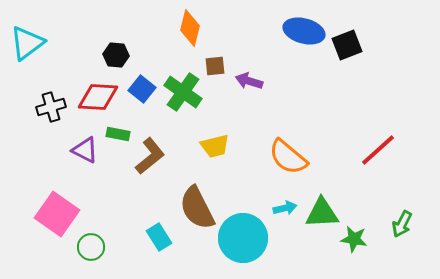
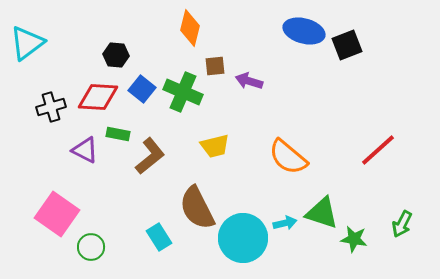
green cross: rotated 12 degrees counterclockwise
cyan arrow: moved 15 px down
green triangle: rotated 21 degrees clockwise
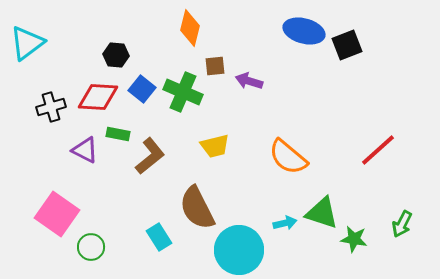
cyan circle: moved 4 px left, 12 px down
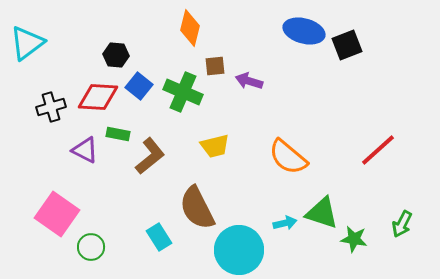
blue square: moved 3 px left, 3 px up
